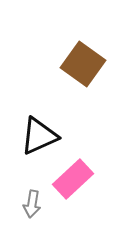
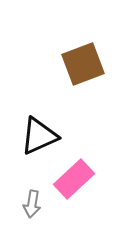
brown square: rotated 33 degrees clockwise
pink rectangle: moved 1 px right
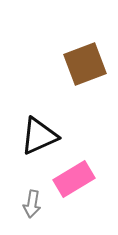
brown square: moved 2 px right
pink rectangle: rotated 12 degrees clockwise
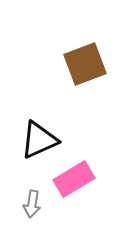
black triangle: moved 4 px down
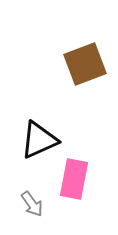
pink rectangle: rotated 48 degrees counterclockwise
gray arrow: rotated 44 degrees counterclockwise
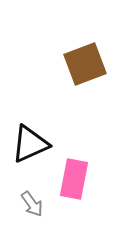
black triangle: moved 9 px left, 4 px down
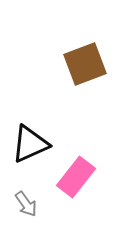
pink rectangle: moved 2 px right, 2 px up; rotated 27 degrees clockwise
gray arrow: moved 6 px left
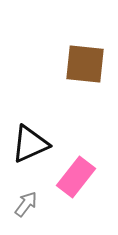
brown square: rotated 27 degrees clockwise
gray arrow: rotated 108 degrees counterclockwise
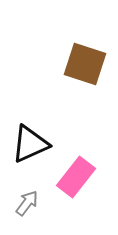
brown square: rotated 12 degrees clockwise
gray arrow: moved 1 px right, 1 px up
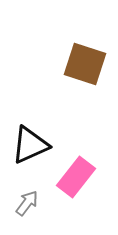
black triangle: moved 1 px down
